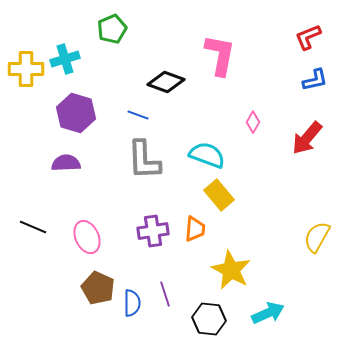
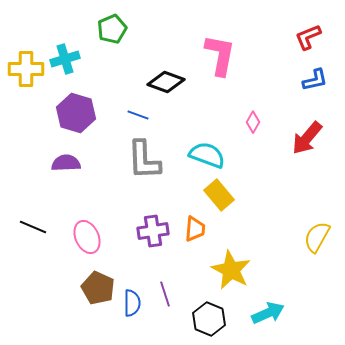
black hexagon: rotated 16 degrees clockwise
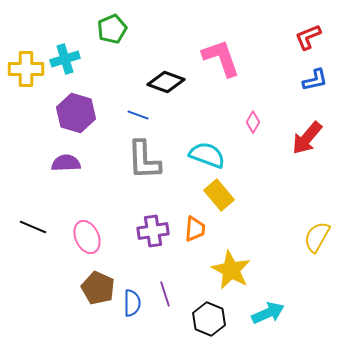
pink L-shape: moved 1 px right, 3 px down; rotated 30 degrees counterclockwise
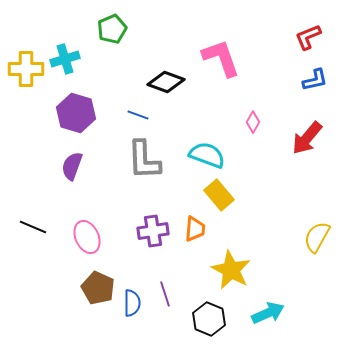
purple semicircle: moved 6 px right, 3 px down; rotated 68 degrees counterclockwise
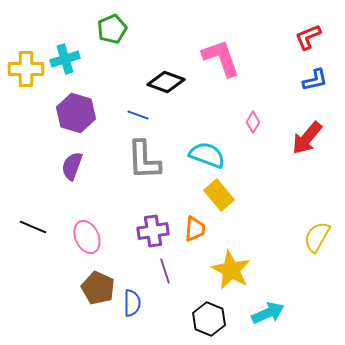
purple line: moved 23 px up
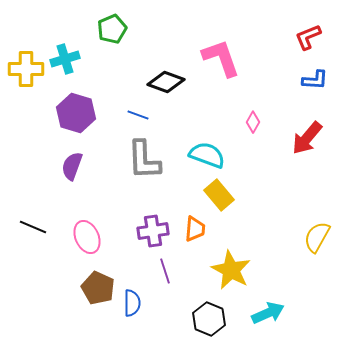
blue L-shape: rotated 16 degrees clockwise
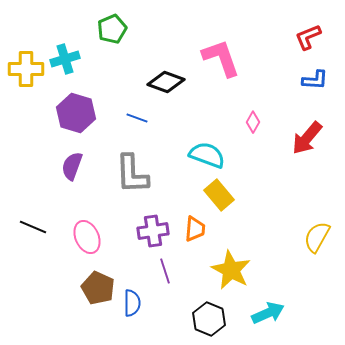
blue line: moved 1 px left, 3 px down
gray L-shape: moved 12 px left, 14 px down
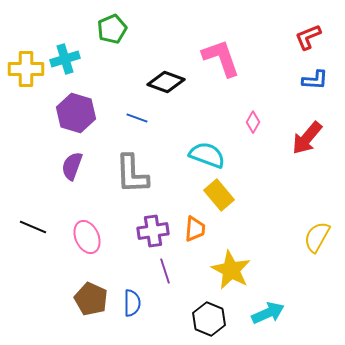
brown pentagon: moved 7 px left, 11 px down
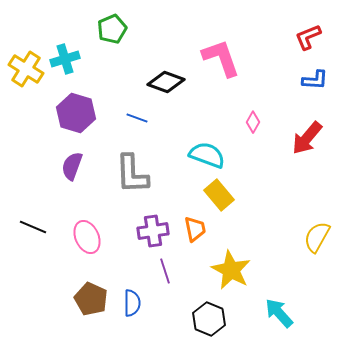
yellow cross: rotated 32 degrees clockwise
orange trapezoid: rotated 16 degrees counterclockwise
cyan arrow: moved 11 px right; rotated 108 degrees counterclockwise
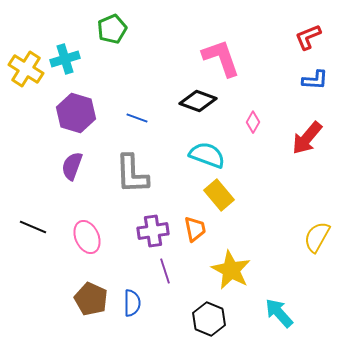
black diamond: moved 32 px right, 19 px down
